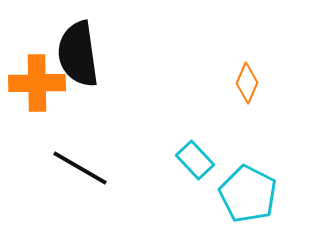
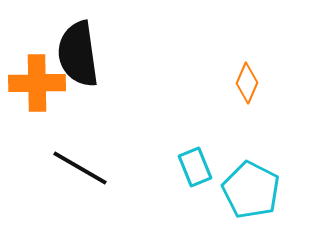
cyan rectangle: moved 7 px down; rotated 21 degrees clockwise
cyan pentagon: moved 3 px right, 4 px up
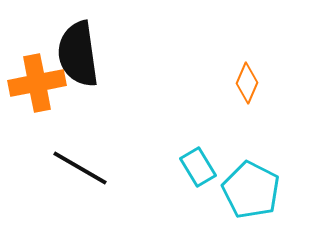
orange cross: rotated 10 degrees counterclockwise
cyan rectangle: moved 3 px right; rotated 9 degrees counterclockwise
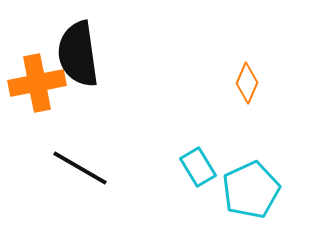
cyan pentagon: rotated 20 degrees clockwise
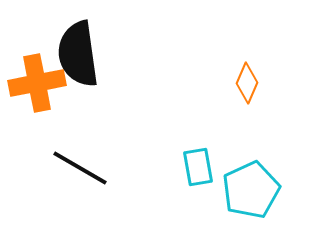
cyan rectangle: rotated 21 degrees clockwise
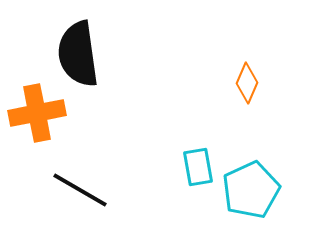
orange cross: moved 30 px down
black line: moved 22 px down
